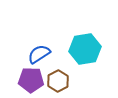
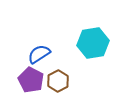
cyan hexagon: moved 8 px right, 6 px up
purple pentagon: rotated 25 degrees clockwise
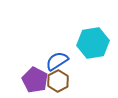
blue semicircle: moved 18 px right, 7 px down
purple pentagon: moved 4 px right
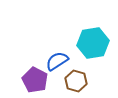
brown hexagon: moved 18 px right; rotated 15 degrees counterclockwise
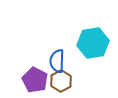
blue semicircle: rotated 55 degrees counterclockwise
brown hexagon: moved 15 px left; rotated 15 degrees clockwise
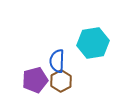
purple pentagon: rotated 30 degrees clockwise
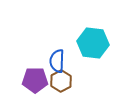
cyan hexagon: rotated 16 degrees clockwise
purple pentagon: rotated 15 degrees clockwise
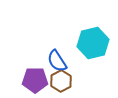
cyan hexagon: rotated 20 degrees counterclockwise
blue semicircle: rotated 35 degrees counterclockwise
